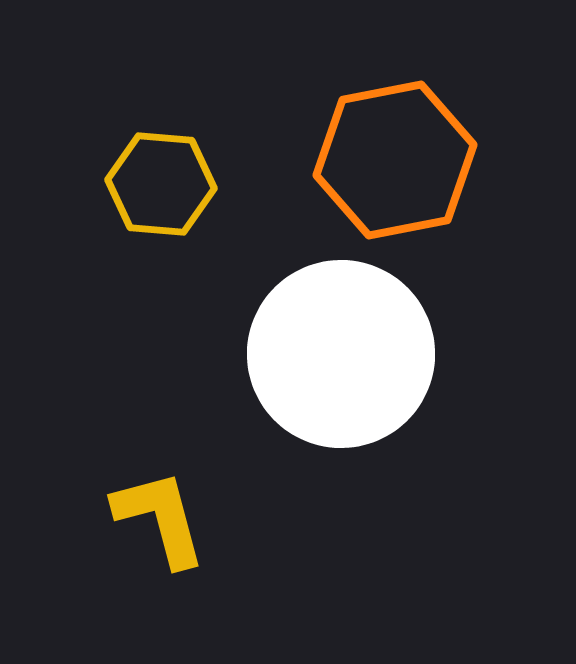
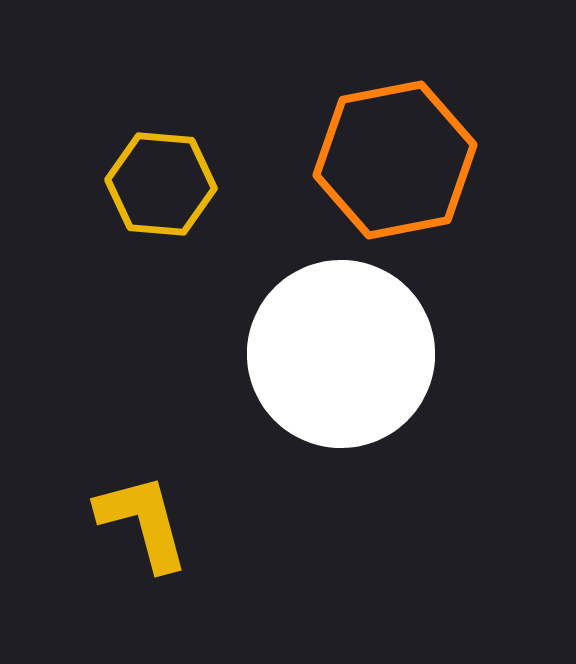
yellow L-shape: moved 17 px left, 4 px down
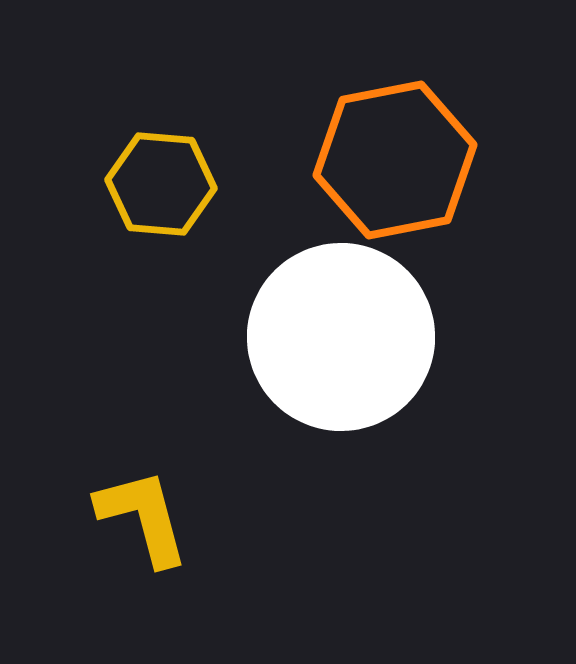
white circle: moved 17 px up
yellow L-shape: moved 5 px up
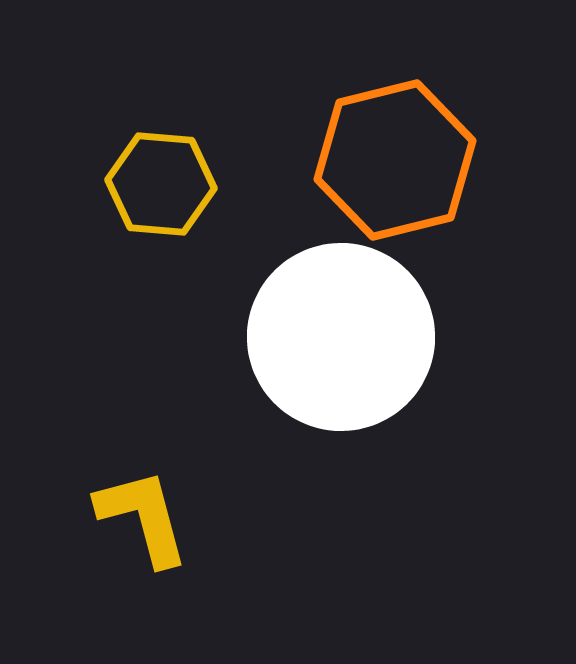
orange hexagon: rotated 3 degrees counterclockwise
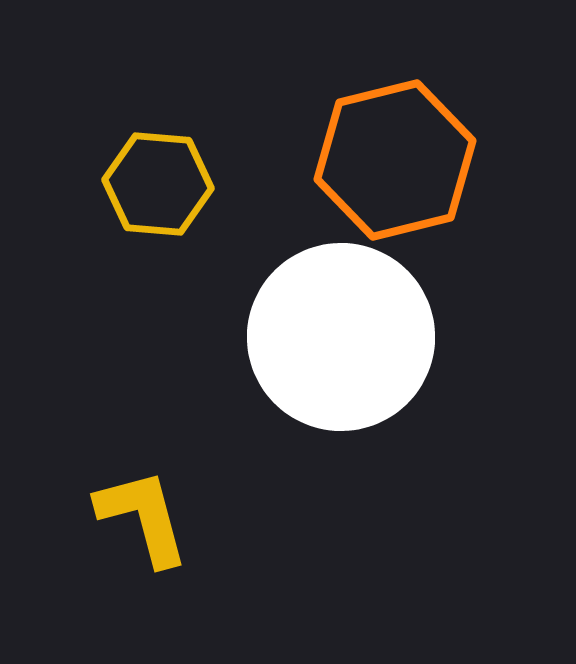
yellow hexagon: moved 3 px left
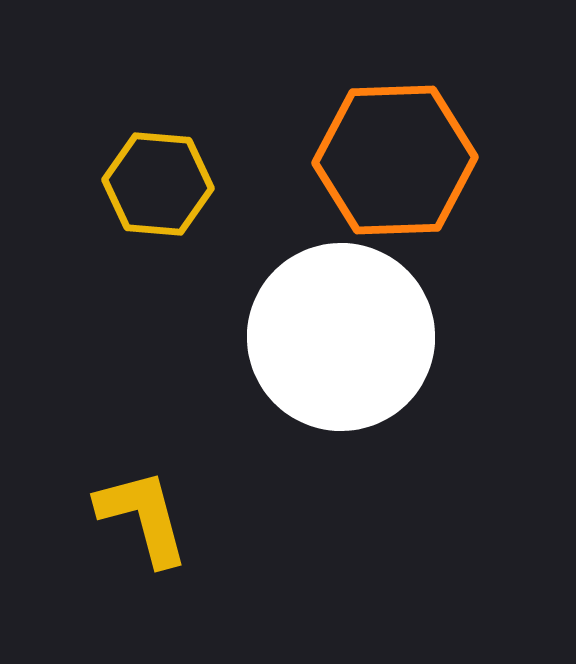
orange hexagon: rotated 12 degrees clockwise
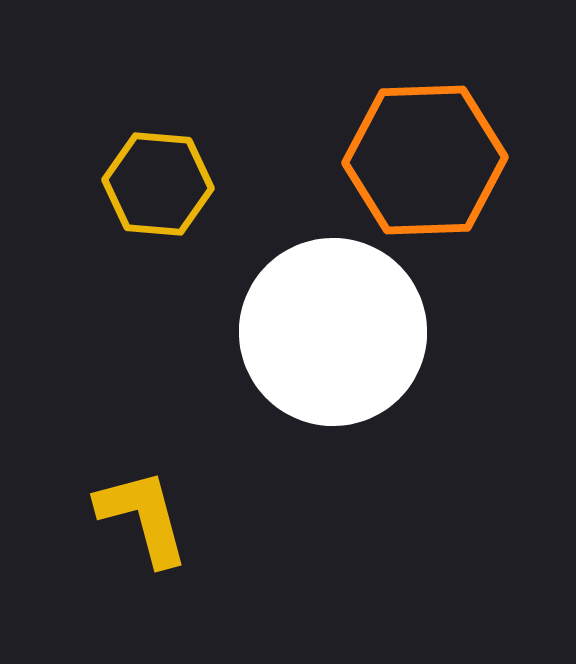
orange hexagon: moved 30 px right
white circle: moved 8 px left, 5 px up
